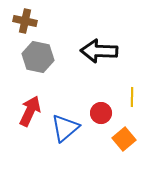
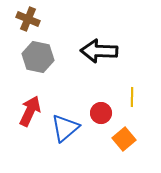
brown cross: moved 3 px right, 2 px up; rotated 10 degrees clockwise
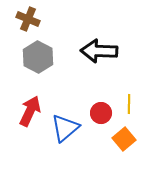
gray hexagon: rotated 16 degrees clockwise
yellow line: moved 3 px left, 7 px down
